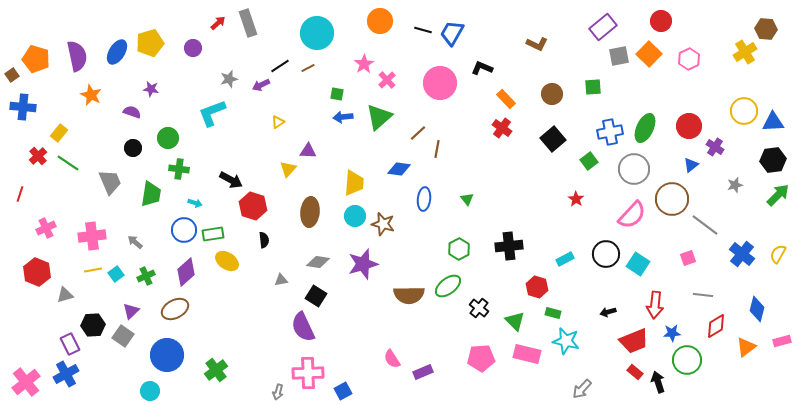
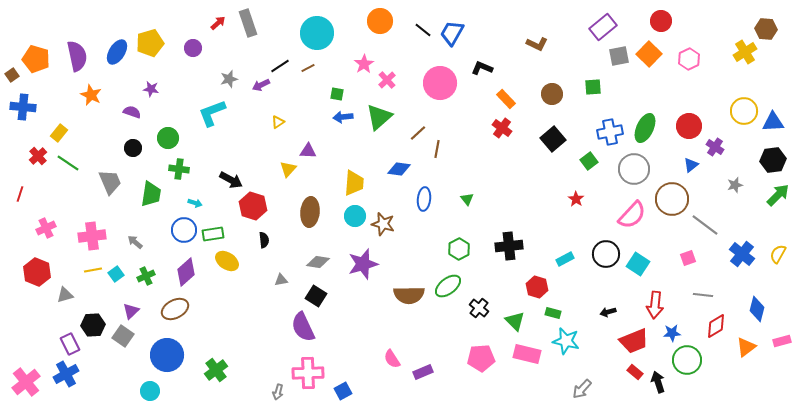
black line at (423, 30): rotated 24 degrees clockwise
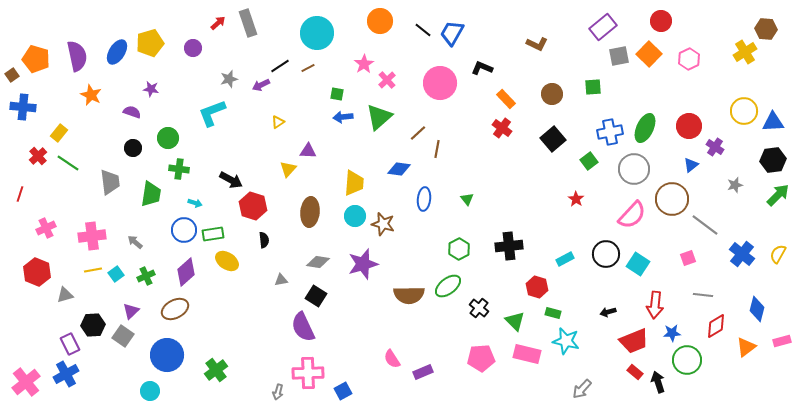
gray trapezoid at (110, 182): rotated 16 degrees clockwise
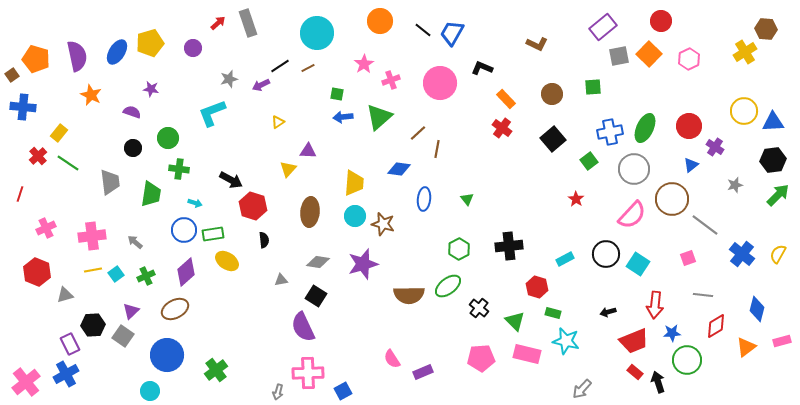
pink cross at (387, 80): moved 4 px right; rotated 24 degrees clockwise
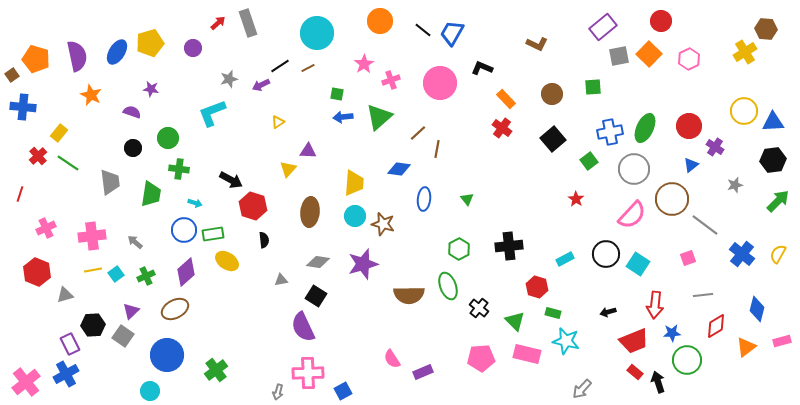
green arrow at (778, 195): moved 6 px down
green ellipse at (448, 286): rotated 72 degrees counterclockwise
gray line at (703, 295): rotated 12 degrees counterclockwise
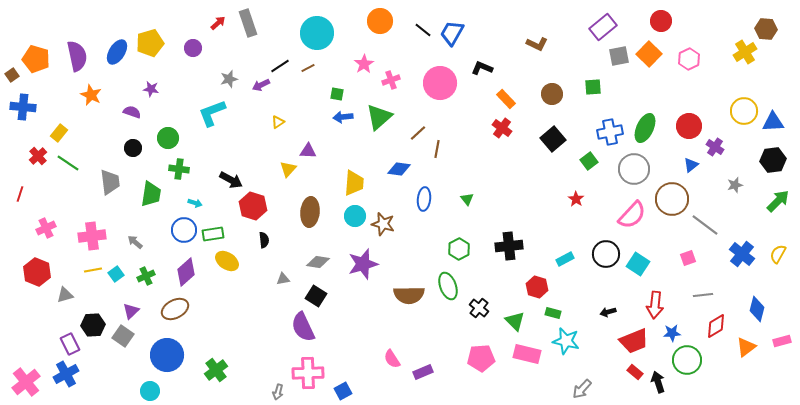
gray triangle at (281, 280): moved 2 px right, 1 px up
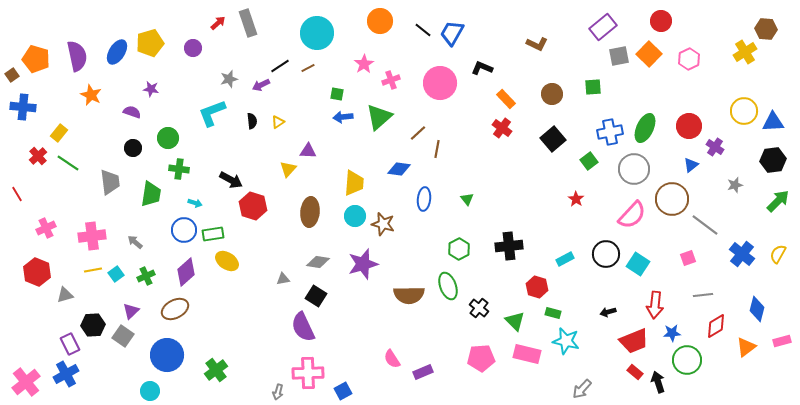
red line at (20, 194): moved 3 px left; rotated 49 degrees counterclockwise
black semicircle at (264, 240): moved 12 px left, 119 px up
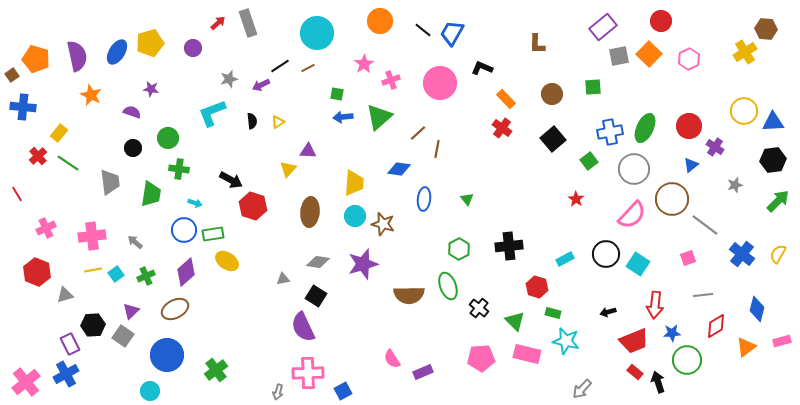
brown L-shape at (537, 44): rotated 65 degrees clockwise
